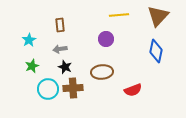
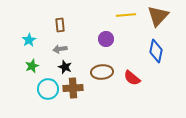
yellow line: moved 7 px right
red semicircle: moved 1 px left, 12 px up; rotated 60 degrees clockwise
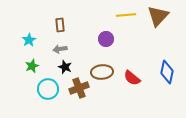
blue diamond: moved 11 px right, 21 px down
brown cross: moved 6 px right; rotated 18 degrees counterclockwise
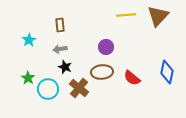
purple circle: moved 8 px down
green star: moved 4 px left, 12 px down; rotated 16 degrees counterclockwise
brown cross: rotated 30 degrees counterclockwise
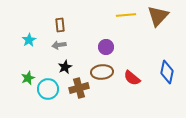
gray arrow: moved 1 px left, 4 px up
black star: rotated 24 degrees clockwise
green star: rotated 16 degrees clockwise
brown cross: rotated 36 degrees clockwise
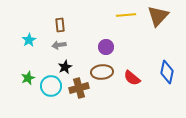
cyan circle: moved 3 px right, 3 px up
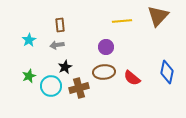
yellow line: moved 4 px left, 6 px down
gray arrow: moved 2 px left
brown ellipse: moved 2 px right
green star: moved 1 px right, 2 px up
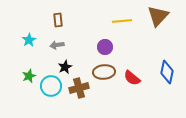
brown rectangle: moved 2 px left, 5 px up
purple circle: moved 1 px left
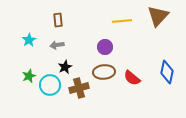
cyan circle: moved 1 px left, 1 px up
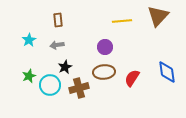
blue diamond: rotated 20 degrees counterclockwise
red semicircle: rotated 84 degrees clockwise
